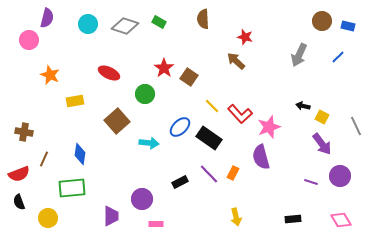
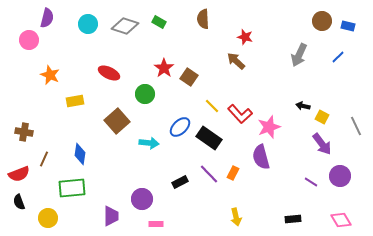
purple line at (311, 182): rotated 16 degrees clockwise
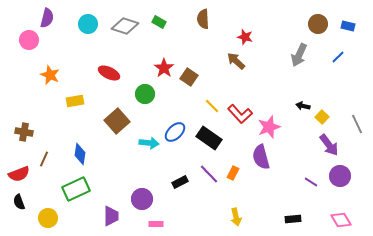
brown circle at (322, 21): moved 4 px left, 3 px down
yellow square at (322, 117): rotated 16 degrees clockwise
gray line at (356, 126): moved 1 px right, 2 px up
blue ellipse at (180, 127): moved 5 px left, 5 px down
purple arrow at (322, 144): moved 7 px right, 1 px down
green rectangle at (72, 188): moved 4 px right, 1 px down; rotated 20 degrees counterclockwise
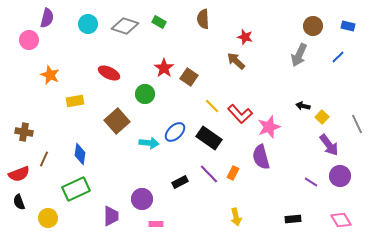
brown circle at (318, 24): moved 5 px left, 2 px down
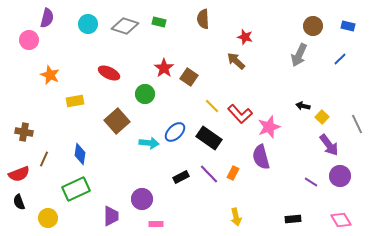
green rectangle at (159, 22): rotated 16 degrees counterclockwise
blue line at (338, 57): moved 2 px right, 2 px down
black rectangle at (180, 182): moved 1 px right, 5 px up
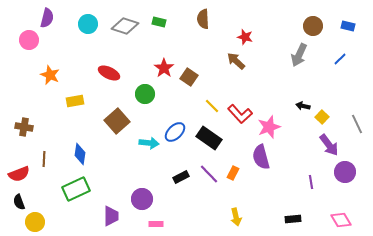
brown cross at (24, 132): moved 5 px up
brown line at (44, 159): rotated 21 degrees counterclockwise
purple circle at (340, 176): moved 5 px right, 4 px up
purple line at (311, 182): rotated 48 degrees clockwise
yellow circle at (48, 218): moved 13 px left, 4 px down
